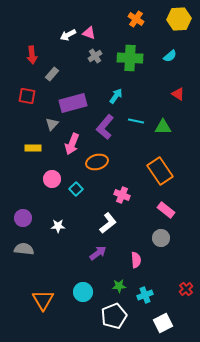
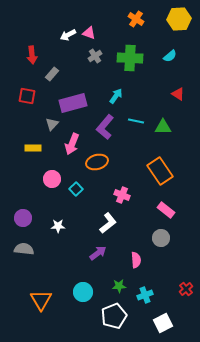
orange triangle: moved 2 px left
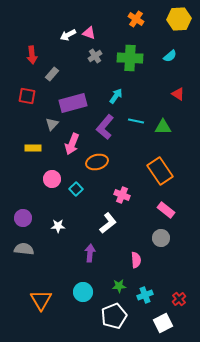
purple arrow: moved 8 px left; rotated 48 degrees counterclockwise
red cross: moved 7 px left, 10 px down
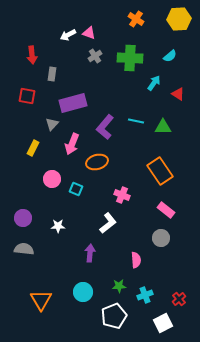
gray rectangle: rotated 32 degrees counterclockwise
cyan arrow: moved 38 px right, 13 px up
yellow rectangle: rotated 63 degrees counterclockwise
cyan square: rotated 24 degrees counterclockwise
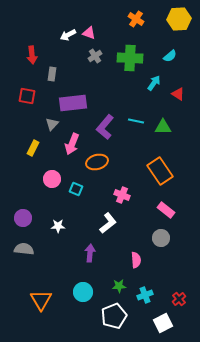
purple rectangle: rotated 8 degrees clockwise
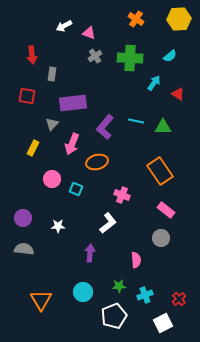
white arrow: moved 4 px left, 9 px up
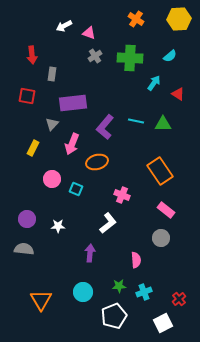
green triangle: moved 3 px up
purple circle: moved 4 px right, 1 px down
cyan cross: moved 1 px left, 3 px up
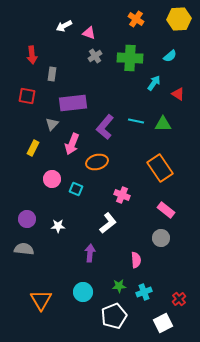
orange rectangle: moved 3 px up
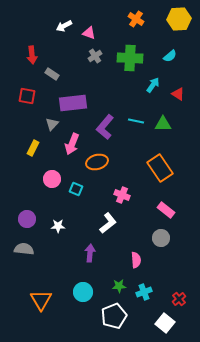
gray rectangle: rotated 64 degrees counterclockwise
cyan arrow: moved 1 px left, 2 px down
white square: moved 2 px right; rotated 24 degrees counterclockwise
